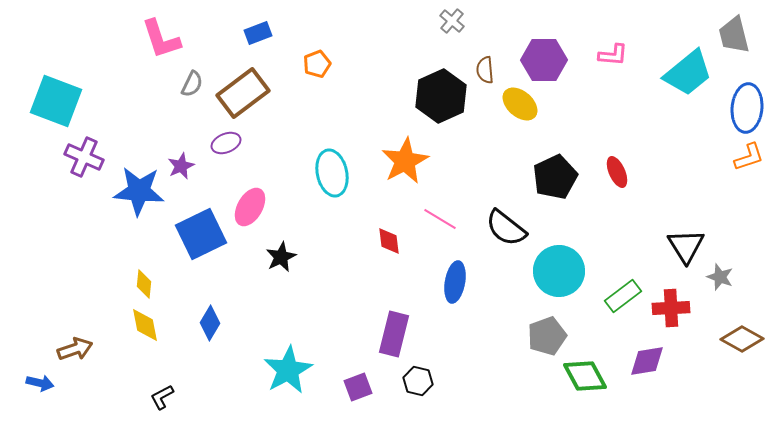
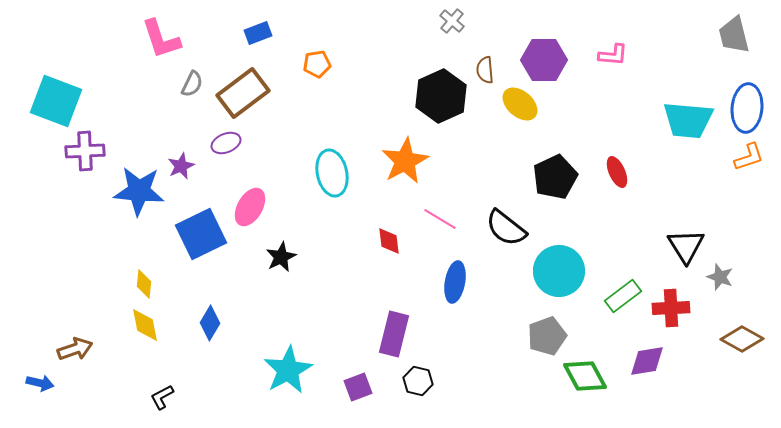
orange pentagon at (317, 64): rotated 12 degrees clockwise
cyan trapezoid at (688, 73): moved 47 px down; rotated 44 degrees clockwise
purple cross at (84, 157): moved 1 px right, 6 px up; rotated 27 degrees counterclockwise
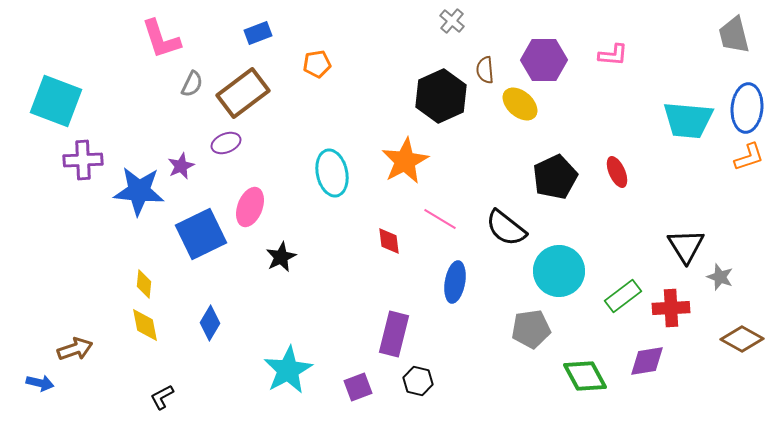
purple cross at (85, 151): moved 2 px left, 9 px down
pink ellipse at (250, 207): rotated 9 degrees counterclockwise
gray pentagon at (547, 336): moved 16 px left, 7 px up; rotated 12 degrees clockwise
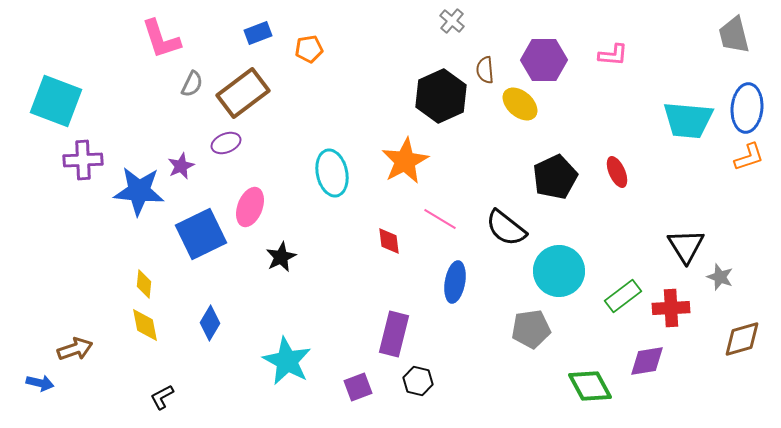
orange pentagon at (317, 64): moved 8 px left, 15 px up
brown diamond at (742, 339): rotated 45 degrees counterclockwise
cyan star at (288, 370): moved 1 px left, 9 px up; rotated 15 degrees counterclockwise
green diamond at (585, 376): moved 5 px right, 10 px down
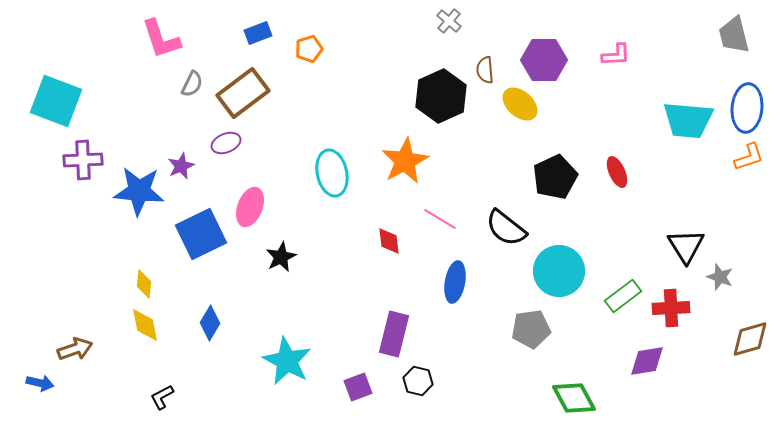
gray cross at (452, 21): moved 3 px left
orange pentagon at (309, 49): rotated 8 degrees counterclockwise
pink L-shape at (613, 55): moved 3 px right; rotated 8 degrees counterclockwise
brown diamond at (742, 339): moved 8 px right
green diamond at (590, 386): moved 16 px left, 12 px down
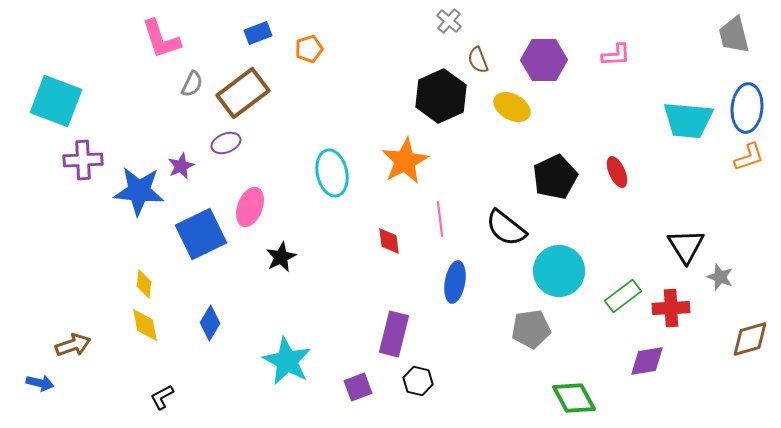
brown semicircle at (485, 70): moved 7 px left, 10 px up; rotated 16 degrees counterclockwise
yellow ellipse at (520, 104): moved 8 px left, 3 px down; rotated 12 degrees counterclockwise
pink line at (440, 219): rotated 52 degrees clockwise
brown arrow at (75, 349): moved 2 px left, 4 px up
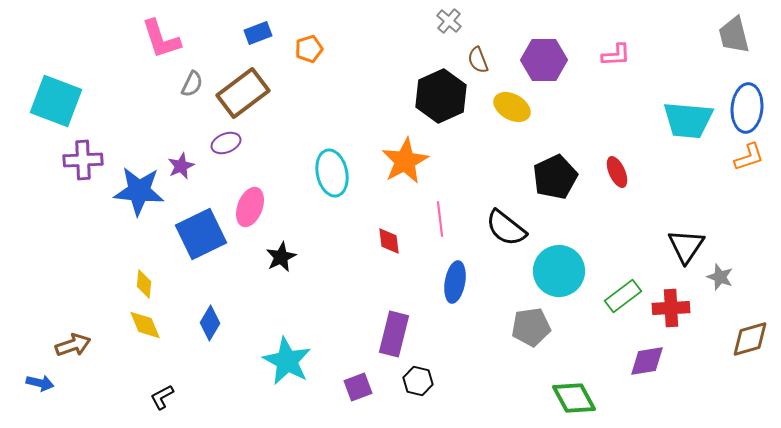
black triangle at (686, 246): rotated 6 degrees clockwise
yellow diamond at (145, 325): rotated 12 degrees counterclockwise
gray pentagon at (531, 329): moved 2 px up
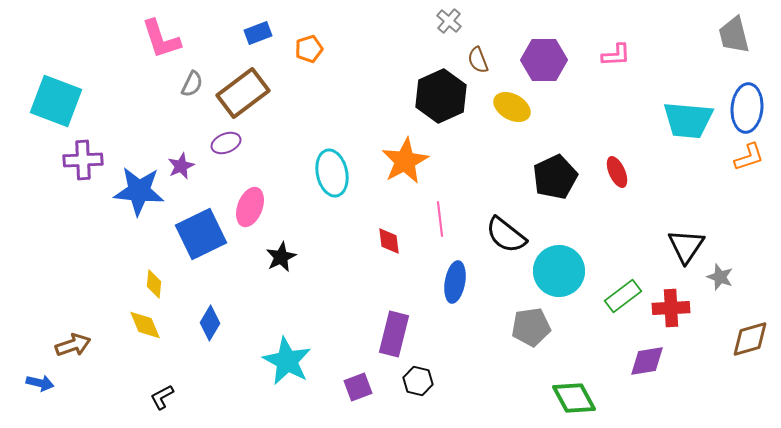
black semicircle at (506, 228): moved 7 px down
yellow diamond at (144, 284): moved 10 px right
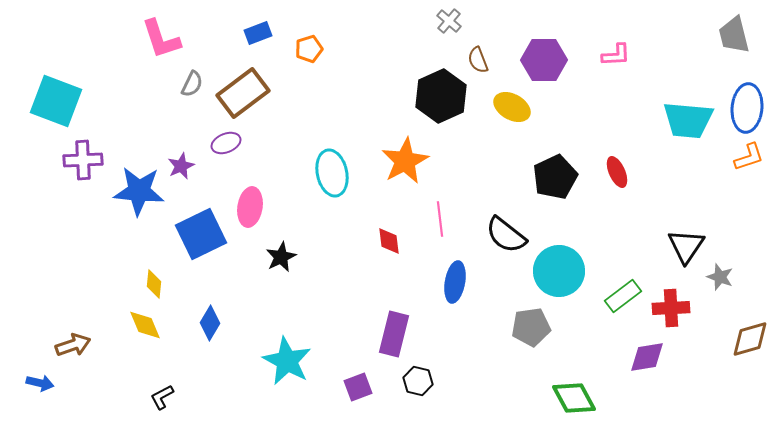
pink ellipse at (250, 207): rotated 12 degrees counterclockwise
purple diamond at (647, 361): moved 4 px up
